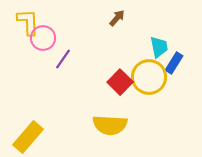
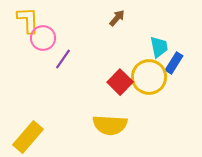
yellow L-shape: moved 2 px up
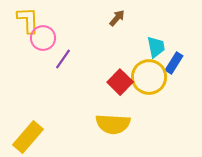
cyan trapezoid: moved 3 px left
yellow semicircle: moved 3 px right, 1 px up
